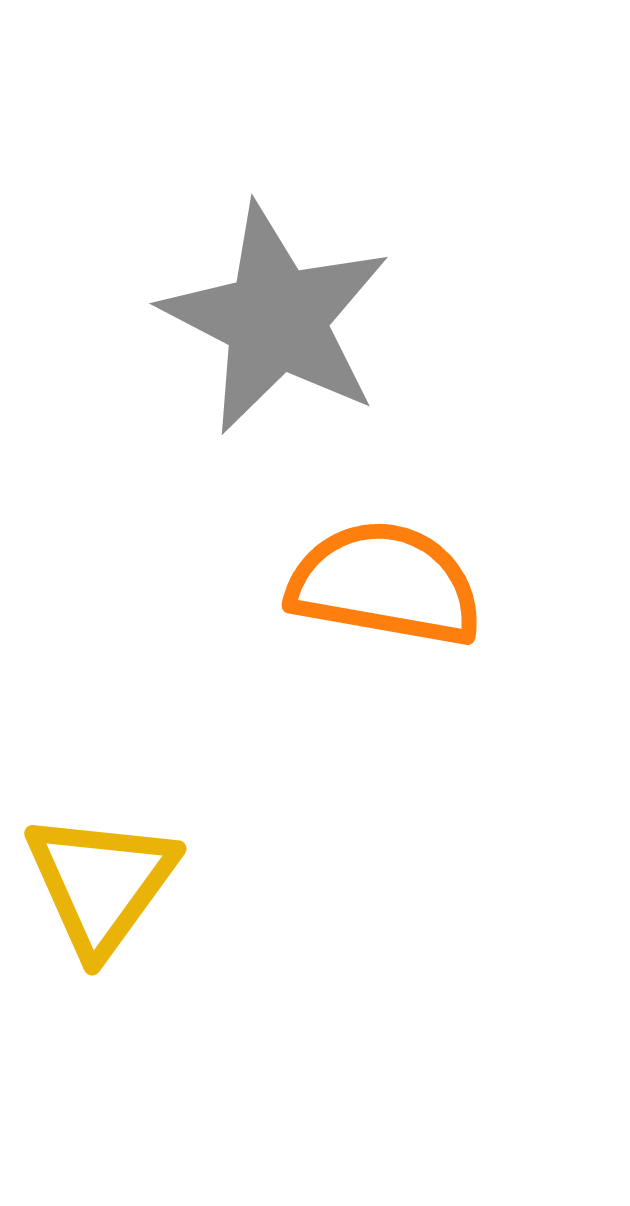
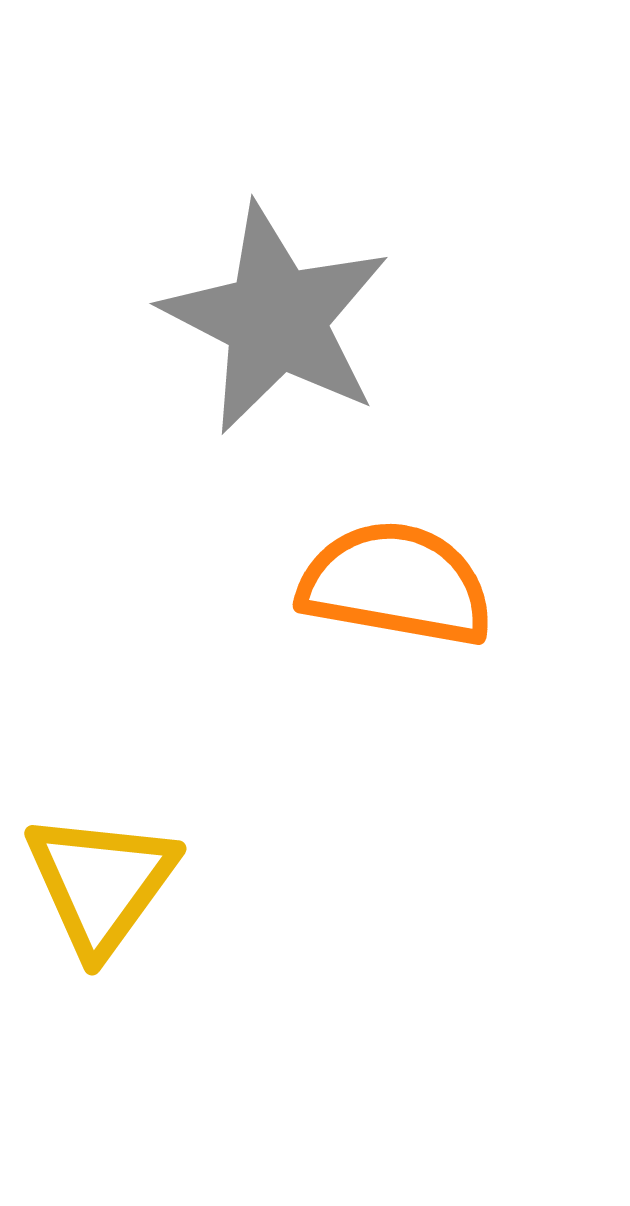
orange semicircle: moved 11 px right
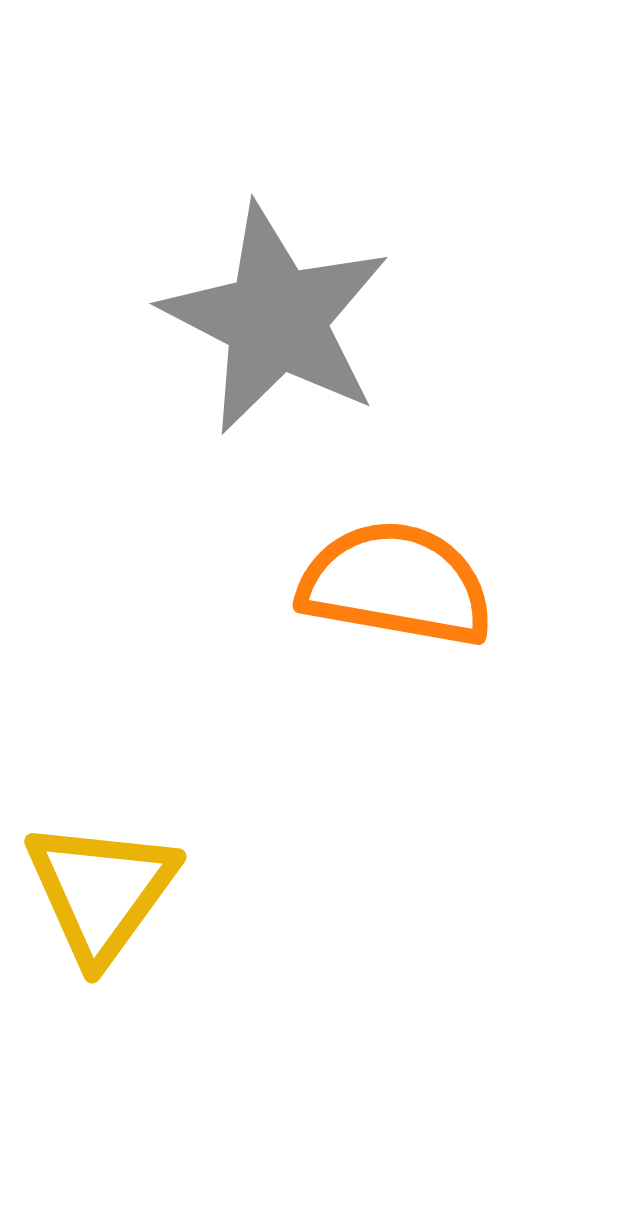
yellow triangle: moved 8 px down
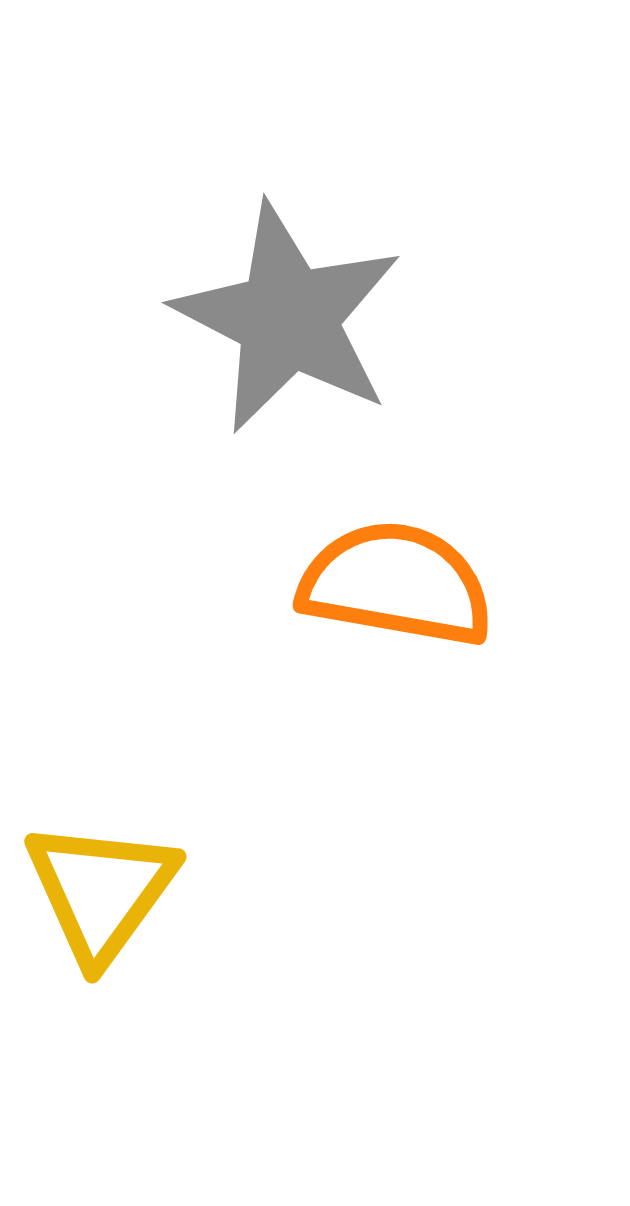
gray star: moved 12 px right, 1 px up
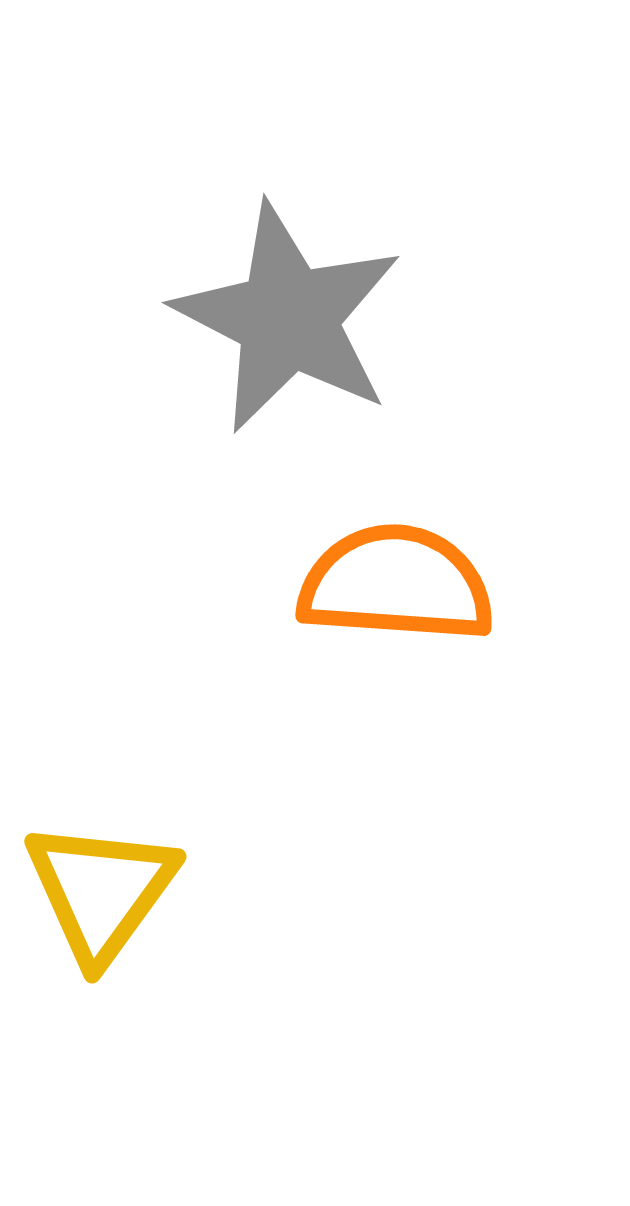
orange semicircle: rotated 6 degrees counterclockwise
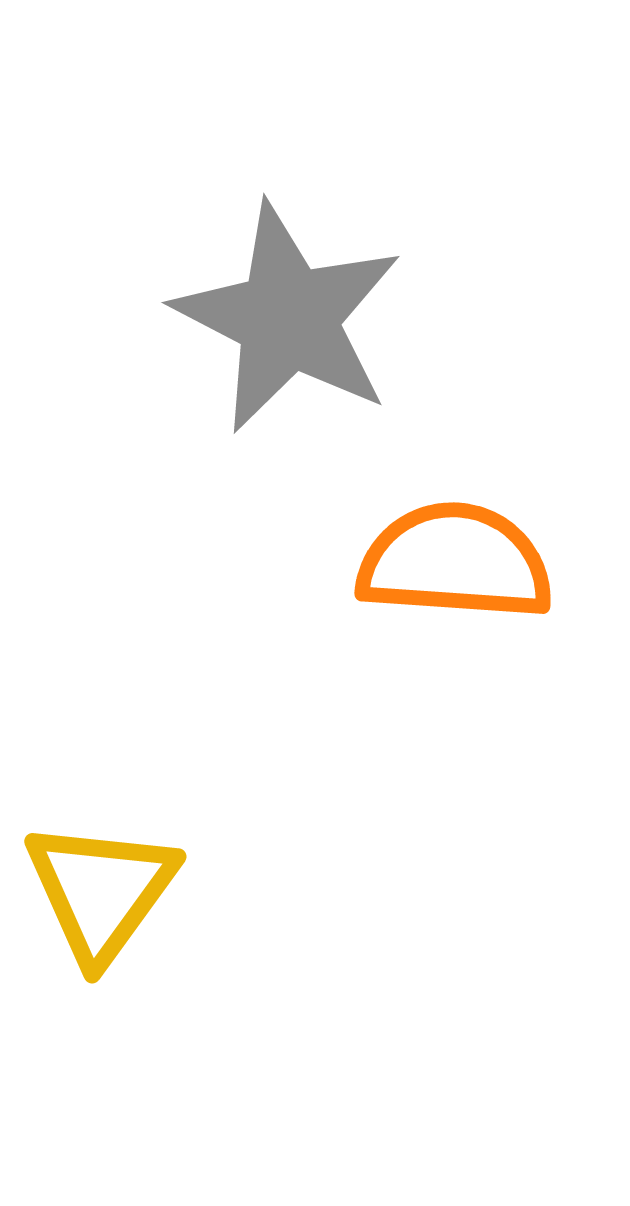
orange semicircle: moved 59 px right, 22 px up
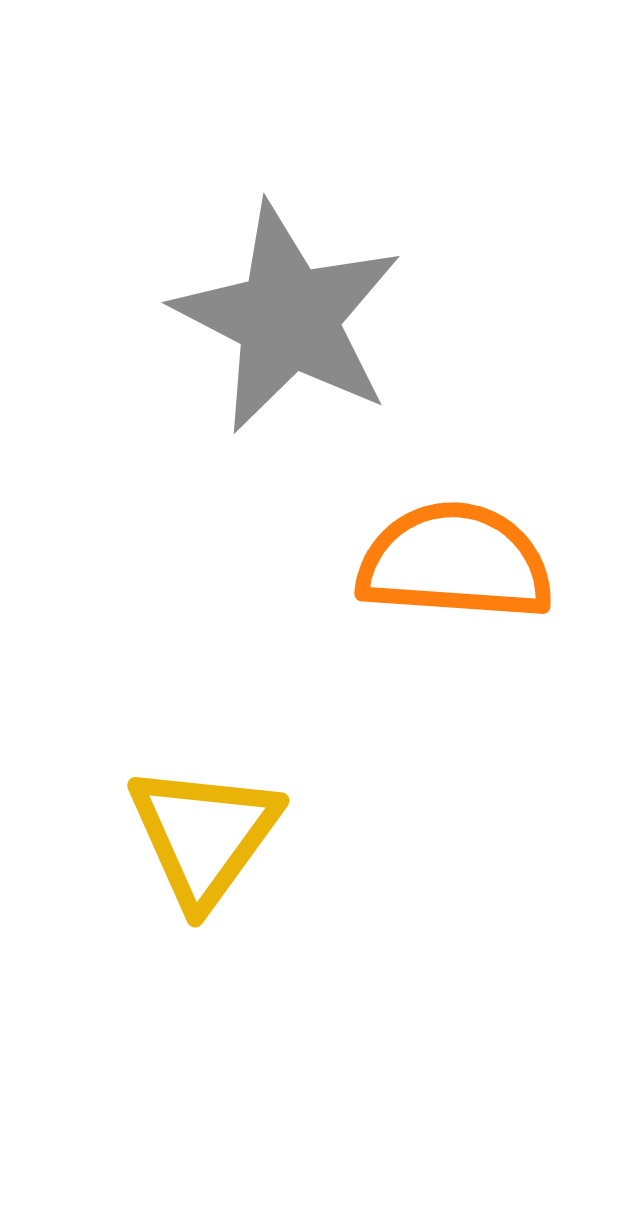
yellow triangle: moved 103 px right, 56 px up
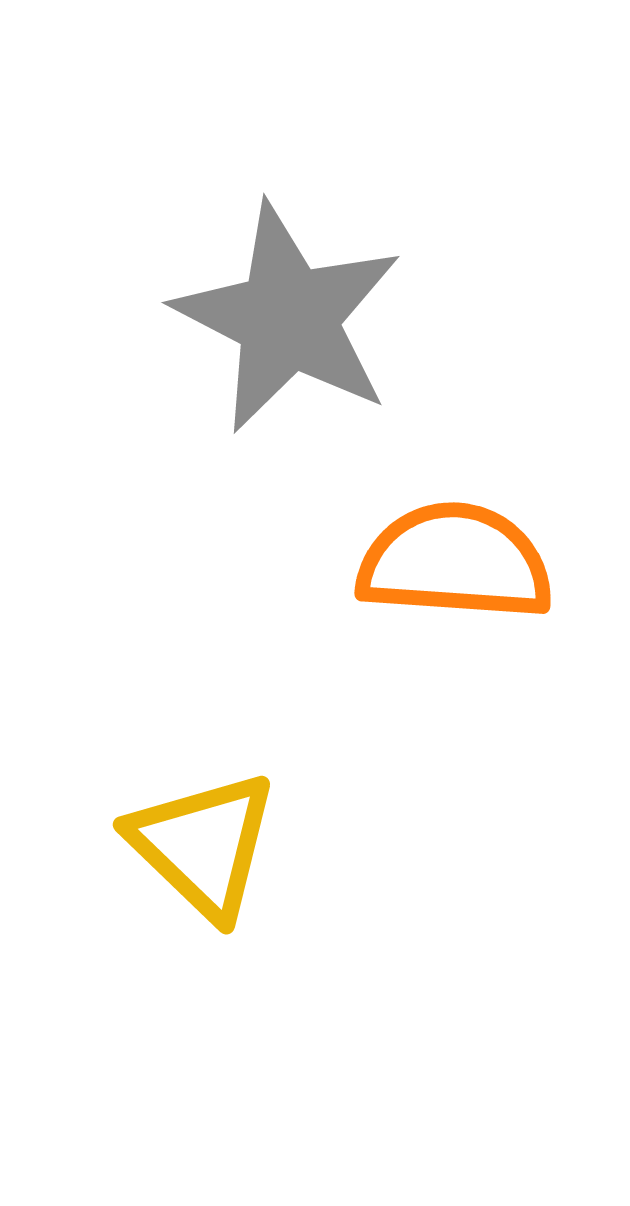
yellow triangle: moved 1 px left, 10 px down; rotated 22 degrees counterclockwise
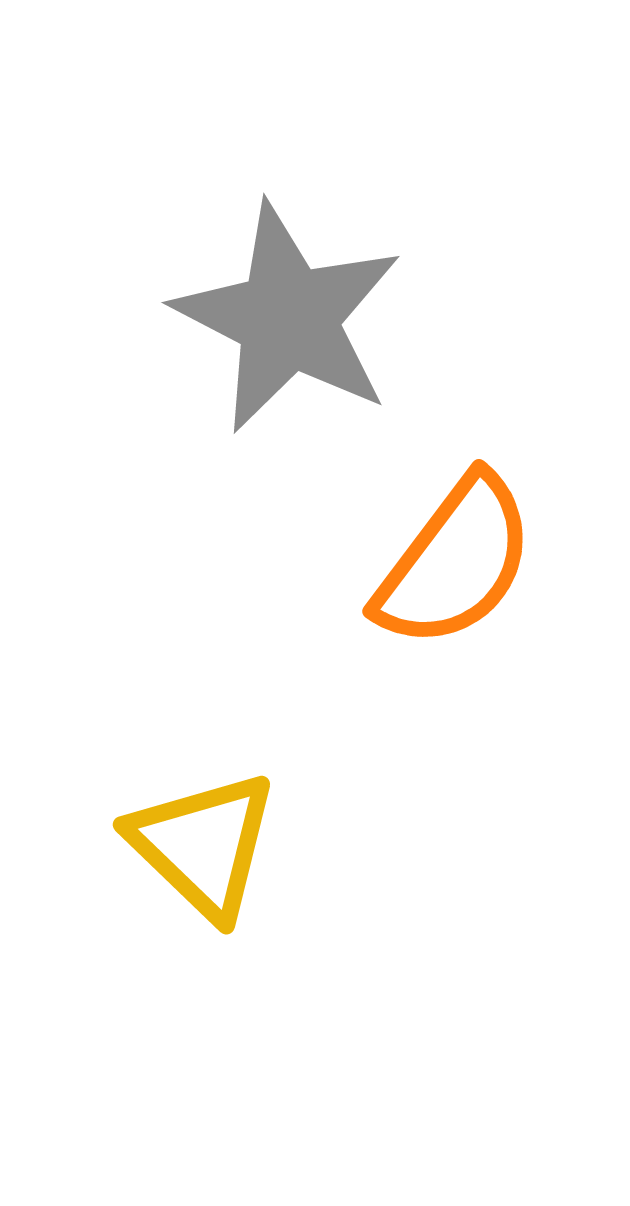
orange semicircle: rotated 123 degrees clockwise
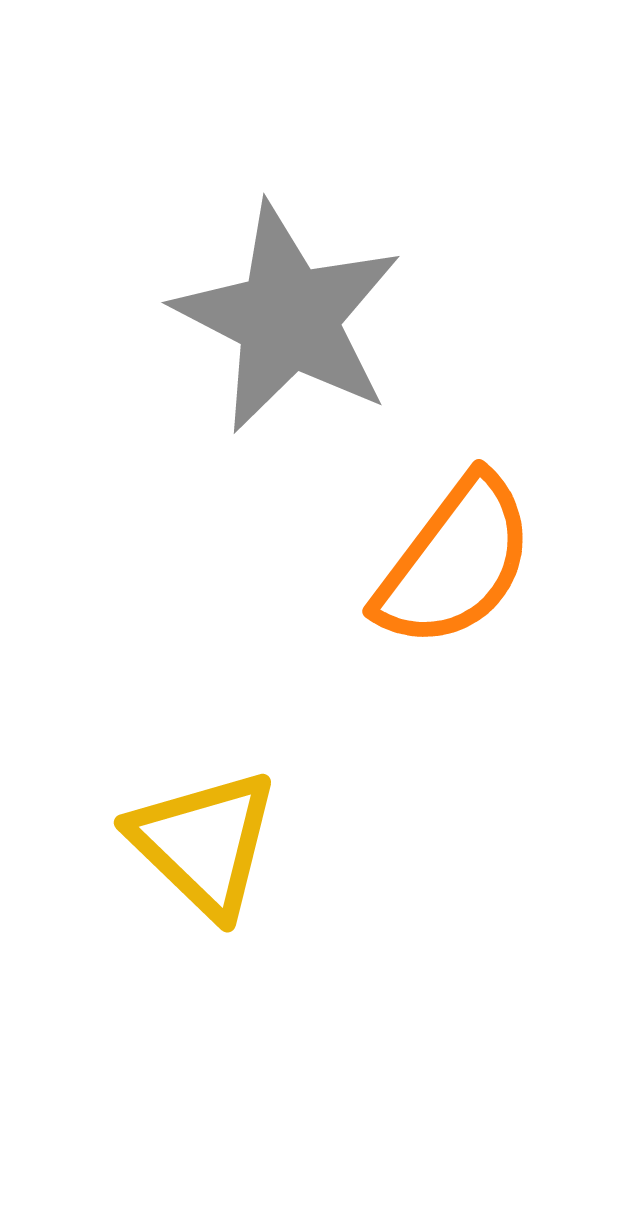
yellow triangle: moved 1 px right, 2 px up
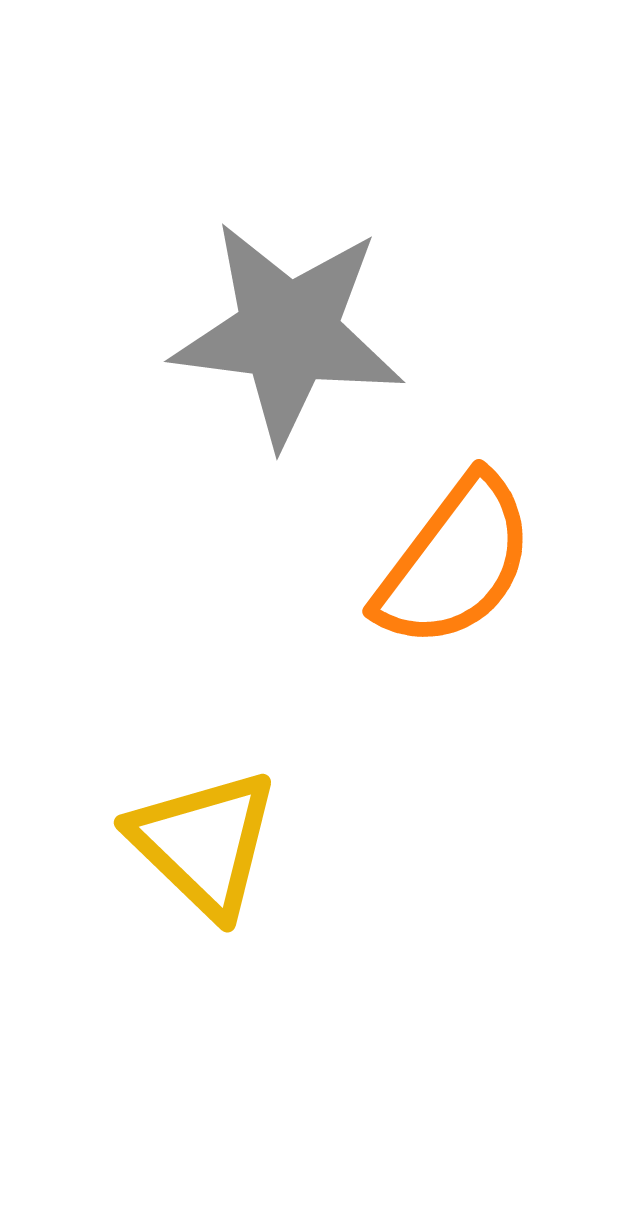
gray star: moved 15 px down; rotated 20 degrees counterclockwise
